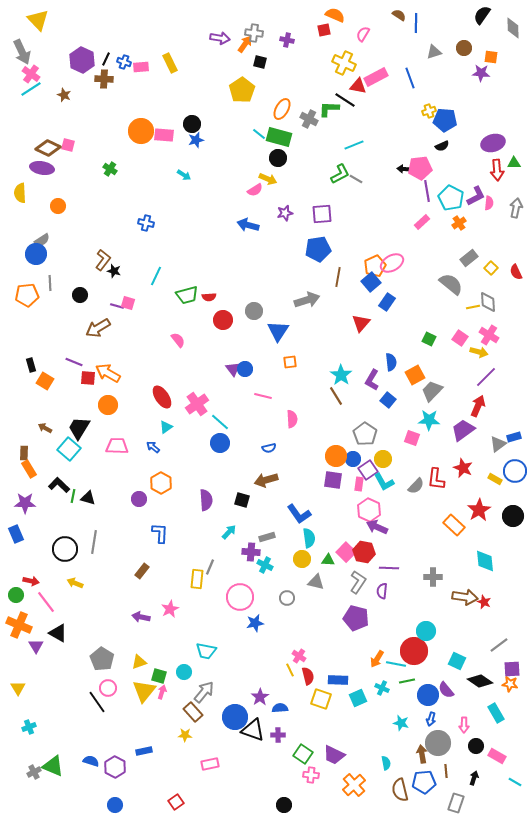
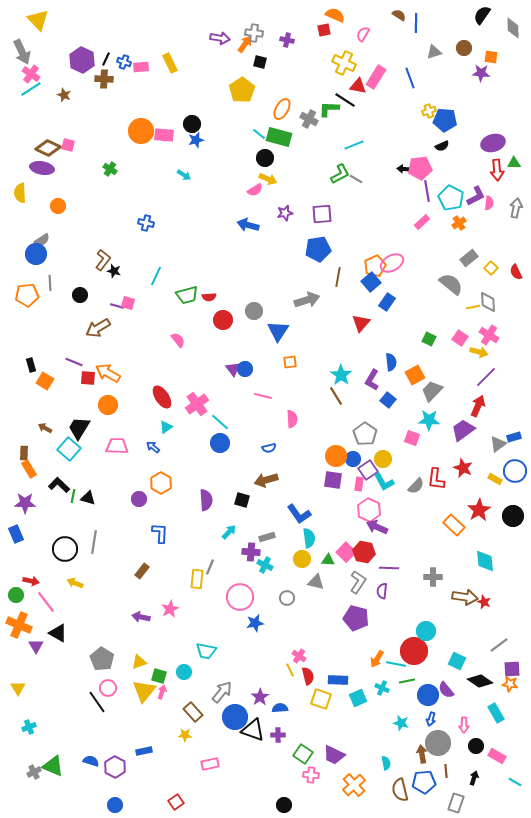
pink rectangle at (376, 77): rotated 30 degrees counterclockwise
black circle at (278, 158): moved 13 px left
gray arrow at (204, 692): moved 18 px right
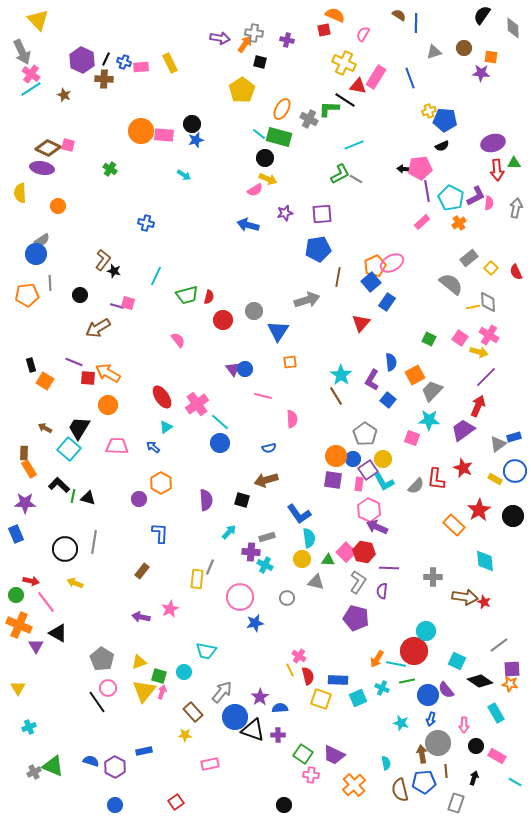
red semicircle at (209, 297): rotated 72 degrees counterclockwise
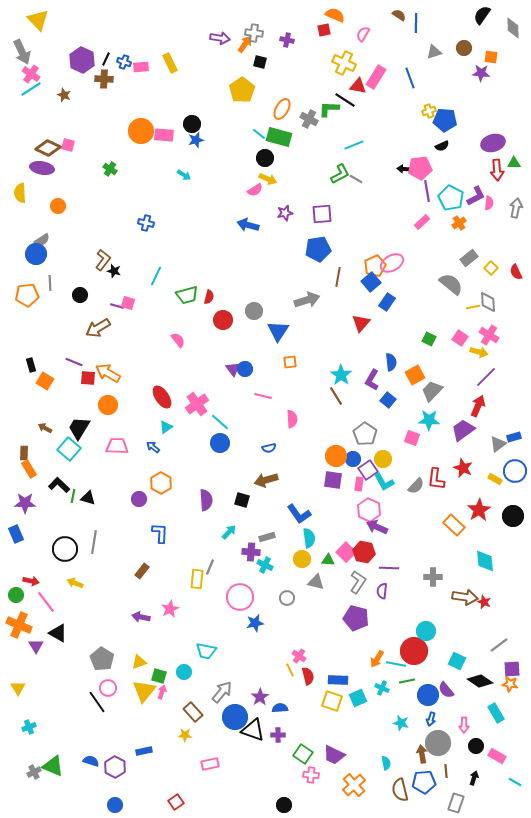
yellow square at (321, 699): moved 11 px right, 2 px down
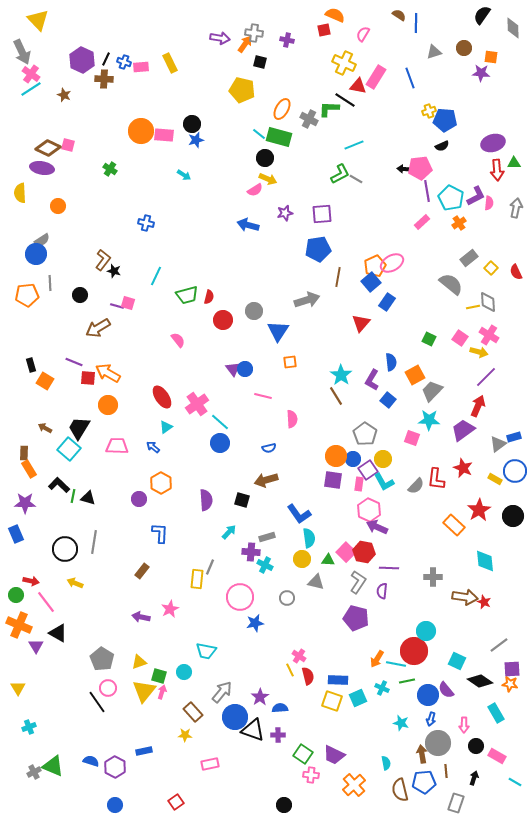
yellow pentagon at (242, 90): rotated 25 degrees counterclockwise
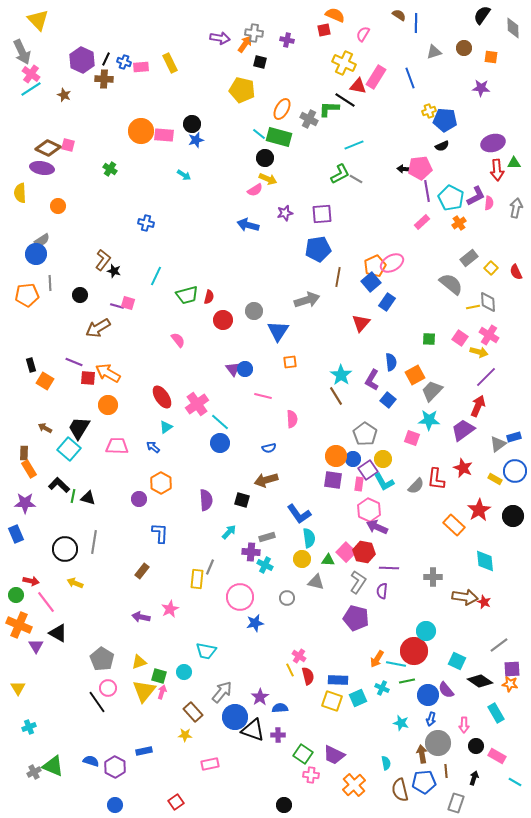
purple star at (481, 73): moved 15 px down
green square at (429, 339): rotated 24 degrees counterclockwise
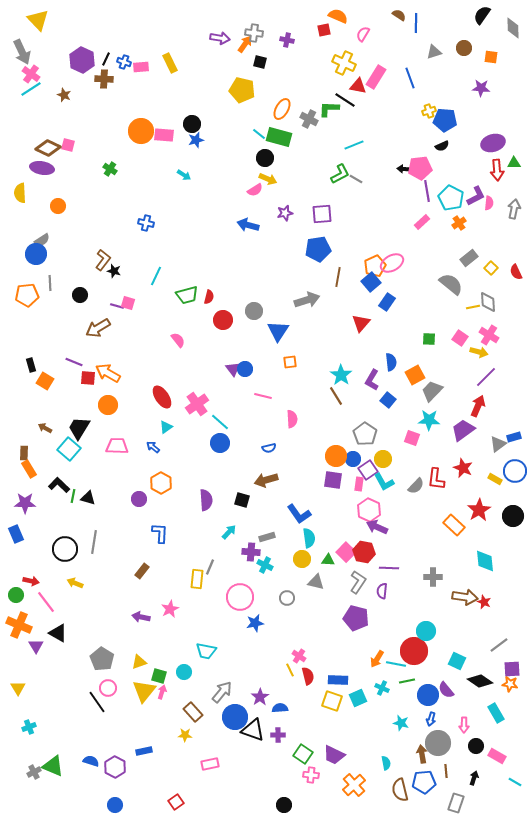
orange semicircle at (335, 15): moved 3 px right, 1 px down
gray arrow at (516, 208): moved 2 px left, 1 px down
